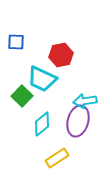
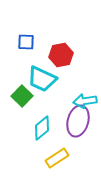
blue square: moved 10 px right
cyan diamond: moved 4 px down
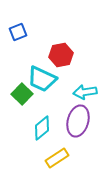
blue square: moved 8 px left, 10 px up; rotated 24 degrees counterclockwise
green square: moved 2 px up
cyan arrow: moved 9 px up
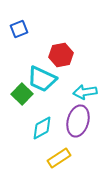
blue square: moved 1 px right, 3 px up
cyan diamond: rotated 10 degrees clockwise
yellow rectangle: moved 2 px right
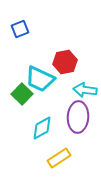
blue square: moved 1 px right
red hexagon: moved 4 px right, 7 px down
cyan trapezoid: moved 2 px left
cyan arrow: moved 2 px up; rotated 15 degrees clockwise
purple ellipse: moved 4 px up; rotated 12 degrees counterclockwise
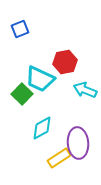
cyan arrow: rotated 15 degrees clockwise
purple ellipse: moved 26 px down; rotated 8 degrees counterclockwise
